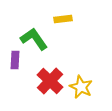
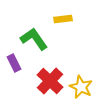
purple rectangle: moved 1 px left, 3 px down; rotated 30 degrees counterclockwise
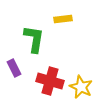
green L-shape: rotated 44 degrees clockwise
purple rectangle: moved 5 px down
red cross: rotated 28 degrees counterclockwise
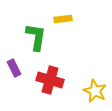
green L-shape: moved 2 px right, 2 px up
red cross: moved 1 px up
yellow star: moved 14 px right, 4 px down
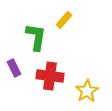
yellow rectangle: moved 1 px right, 1 px down; rotated 42 degrees counterclockwise
red cross: moved 4 px up; rotated 8 degrees counterclockwise
yellow star: moved 8 px left; rotated 15 degrees clockwise
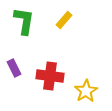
green L-shape: moved 12 px left, 16 px up
yellow star: moved 1 px left
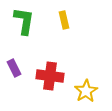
yellow rectangle: rotated 54 degrees counterclockwise
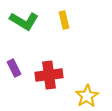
green L-shape: rotated 112 degrees clockwise
red cross: moved 1 px left, 1 px up; rotated 16 degrees counterclockwise
yellow star: moved 1 px right, 5 px down
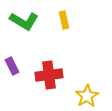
purple rectangle: moved 2 px left, 2 px up
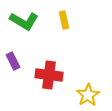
purple rectangle: moved 1 px right, 5 px up
red cross: rotated 16 degrees clockwise
yellow star: moved 1 px right, 1 px up
